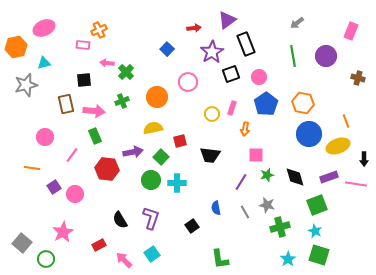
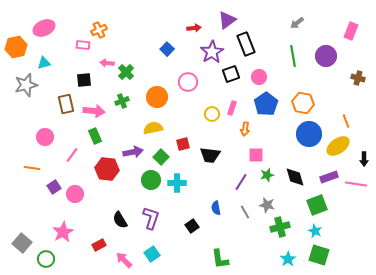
red square at (180, 141): moved 3 px right, 3 px down
yellow ellipse at (338, 146): rotated 15 degrees counterclockwise
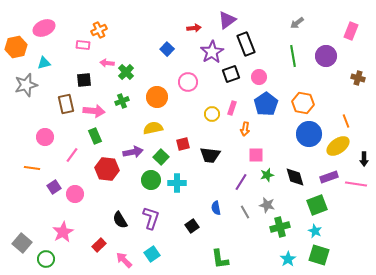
red rectangle at (99, 245): rotated 16 degrees counterclockwise
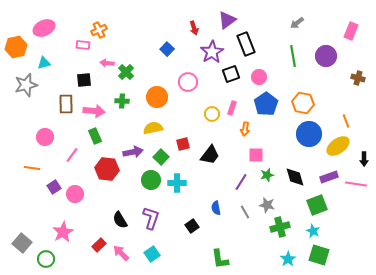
red arrow at (194, 28): rotated 80 degrees clockwise
green cross at (122, 101): rotated 24 degrees clockwise
brown rectangle at (66, 104): rotated 12 degrees clockwise
black trapezoid at (210, 155): rotated 60 degrees counterclockwise
cyan star at (315, 231): moved 2 px left
pink arrow at (124, 260): moved 3 px left, 7 px up
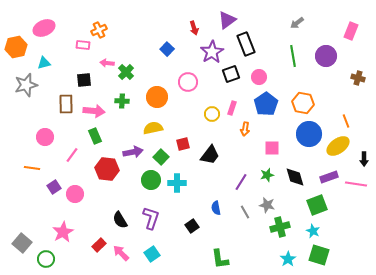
pink square at (256, 155): moved 16 px right, 7 px up
